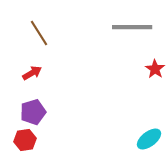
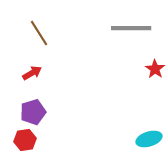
gray line: moved 1 px left, 1 px down
cyan ellipse: rotated 20 degrees clockwise
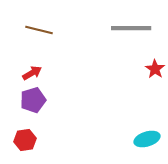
brown line: moved 3 px up; rotated 44 degrees counterclockwise
purple pentagon: moved 12 px up
cyan ellipse: moved 2 px left
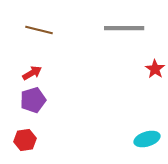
gray line: moved 7 px left
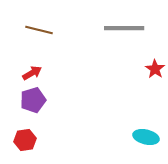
cyan ellipse: moved 1 px left, 2 px up; rotated 30 degrees clockwise
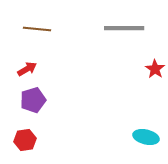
brown line: moved 2 px left, 1 px up; rotated 8 degrees counterclockwise
red arrow: moved 5 px left, 4 px up
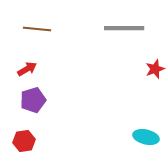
red star: rotated 18 degrees clockwise
red hexagon: moved 1 px left, 1 px down
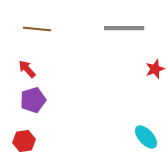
red arrow: rotated 102 degrees counterclockwise
cyan ellipse: rotated 35 degrees clockwise
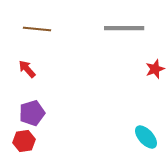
purple pentagon: moved 1 px left, 13 px down
